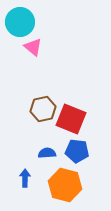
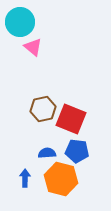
orange hexagon: moved 4 px left, 6 px up
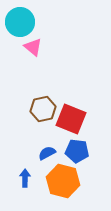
blue semicircle: rotated 24 degrees counterclockwise
orange hexagon: moved 2 px right, 2 px down
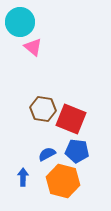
brown hexagon: rotated 20 degrees clockwise
blue semicircle: moved 1 px down
blue arrow: moved 2 px left, 1 px up
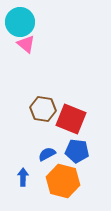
pink triangle: moved 7 px left, 3 px up
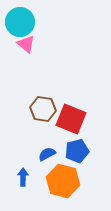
blue pentagon: rotated 20 degrees counterclockwise
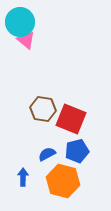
pink triangle: moved 4 px up
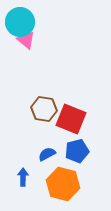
brown hexagon: moved 1 px right
orange hexagon: moved 3 px down
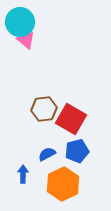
brown hexagon: rotated 15 degrees counterclockwise
red square: rotated 8 degrees clockwise
blue arrow: moved 3 px up
orange hexagon: rotated 20 degrees clockwise
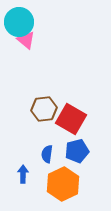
cyan circle: moved 1 px left
blue semicircle: rotated 54 degrees counterclockwise
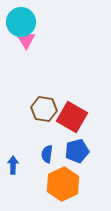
cyan circle: moved 2 px right
pink triangle: rotated 18 degrees clockwise
brown hexagon: rotated 15 degrees clockwise
red square: moved 1 px right, 2 px up
blue arrow: moved 10 px left, 9 px up
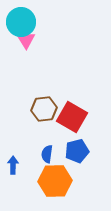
brown hexagon: rotated 15 degrees counterclockwise
orange hexagon: moved 8 px left, 3 px up; rotated 24 degrees clockwise
